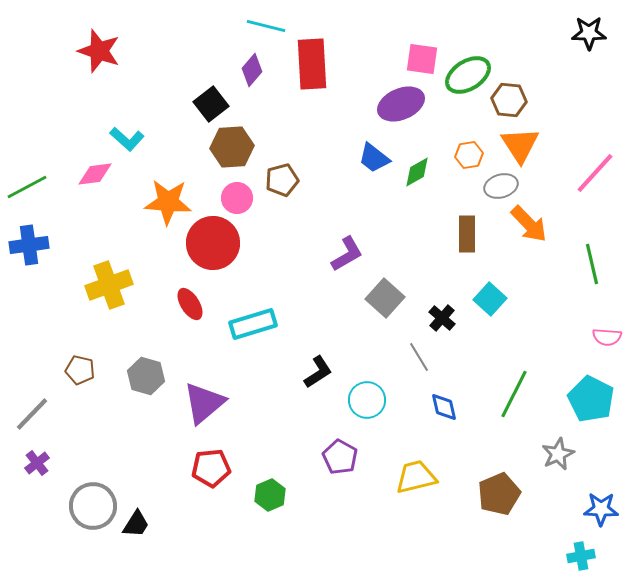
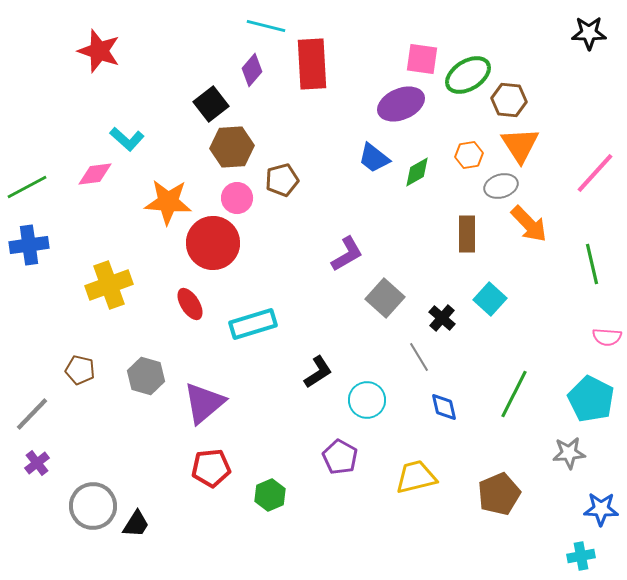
gray star at (558, 454): moved 11 px right, 1 px up; rotated 20 degrees clockwise
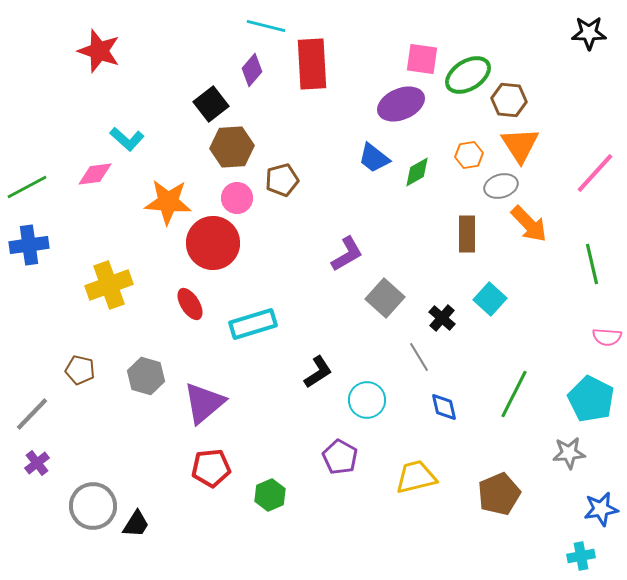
blue star at (601, 509): rotated 12 degrees counterclockwise
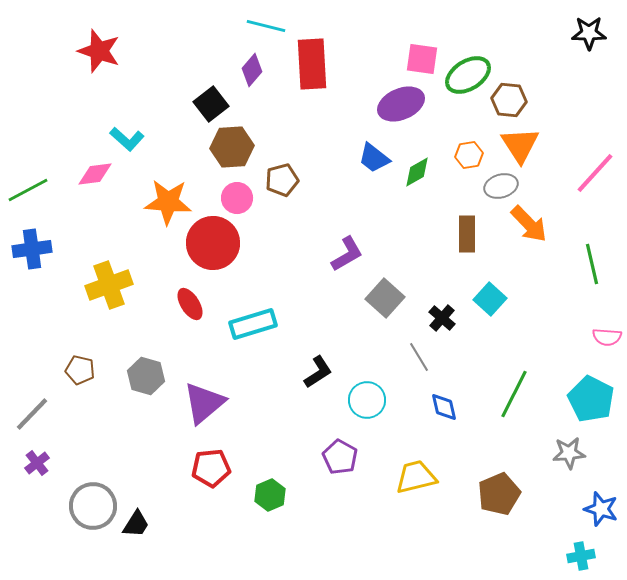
green line at (27, 187): moved 1 px right, 3 px down
blue cross at (29, 245): moved 3 px right, 4 px down
blue star at (601, 509): rotated 28 degrees clockwise
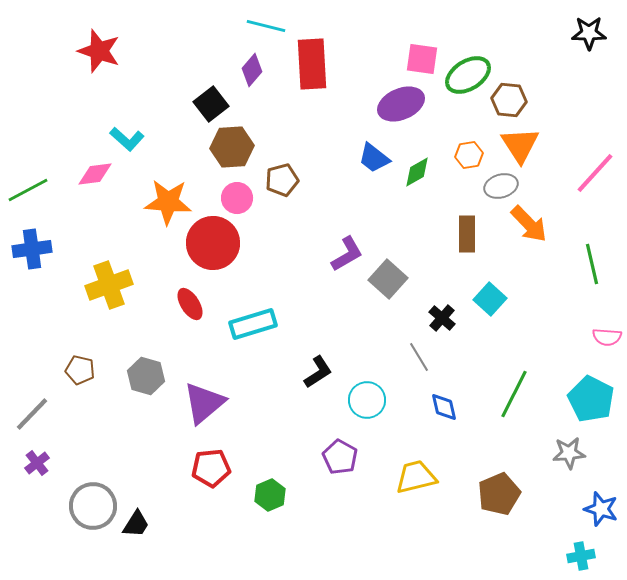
gray square at (385, 298): moved 3 px right, 19 px up
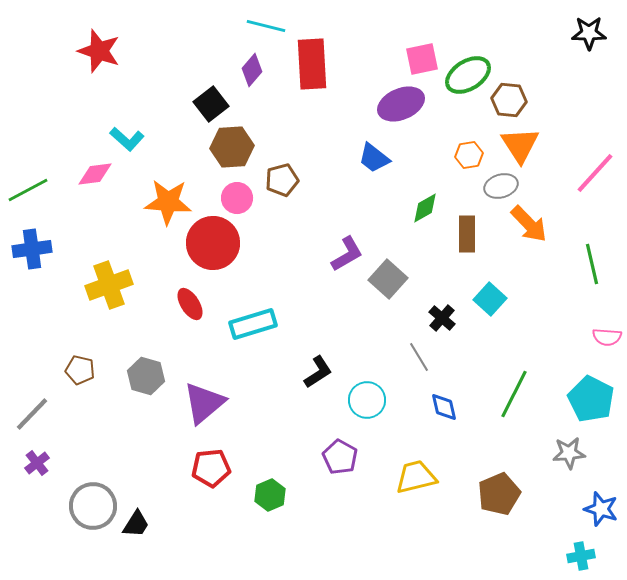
pink square at (422, 59): rotated 20 degrees counterclockwise
green diamond at (417, 172): moved 8 px right, 36 px down
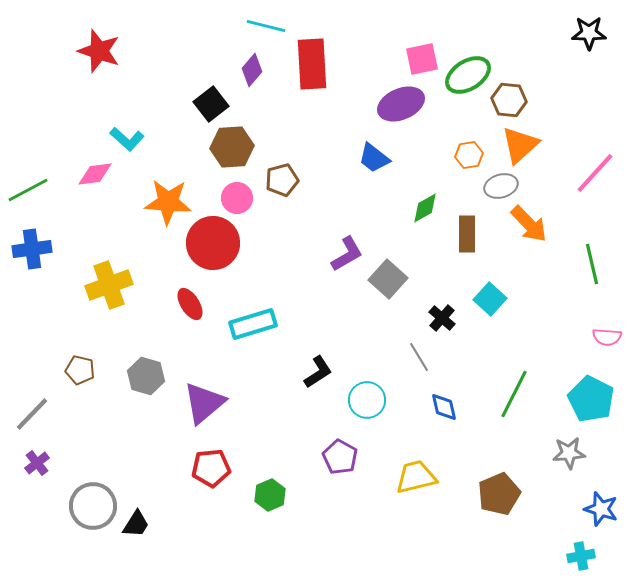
orange triangle at (520, 145): rotated 21 degrees clockwise
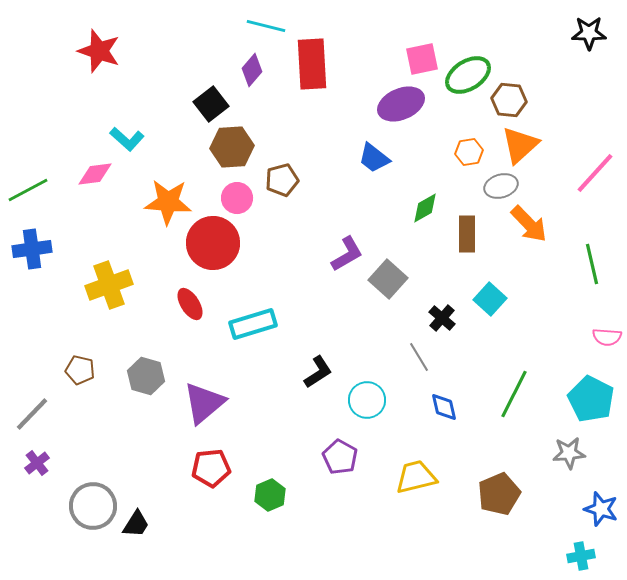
orange hexagon at (469, 155): moved 3 px up
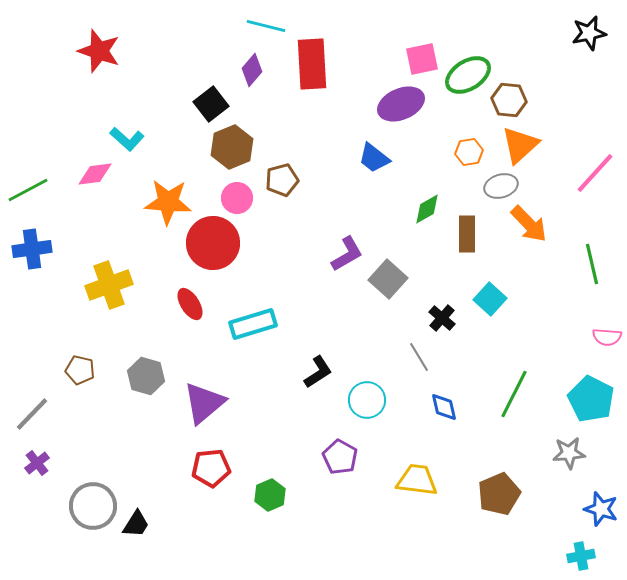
black star at (589, 33): rotated 12 degrees counterclockwise
brown hexagon at (232, 147): rotated 18 degrees counterclockwise
green diamond at (425, 208): moved 2 px right, 1 px down
yellow trapezoid at (416, 477): moved 1 px right, 3 px down; rotated 21 degrees clockwise
